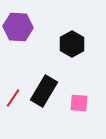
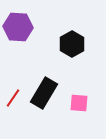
black rectangle: moved 2 px down
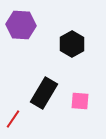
purple hexagon: moved 3 px right, 2 px up
red line: moved 21 px down
pink square: moved 1 px right, 2 px up
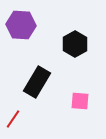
black hexagon: moved 3 px right
black rectangle: moved 7 px left, 11 px up
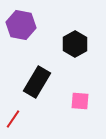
purple hexagon: rotated 8 degrees clockwise
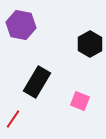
black hexagon: moved 15 px right
pink square: rotated 18 degrees clockwise
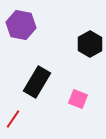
pink square: moved 2 px left, 2 px up
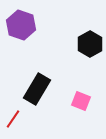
purple hexagon: rotated 8 degrees clockwise
black rectangle: moved 7 px down
pink square: moved 3 px right, 2 px down
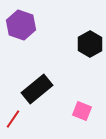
black rectangle: rotated 20 degrees clockwise
pink square: moved 1 px right, 10 px down
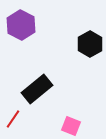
purple hexagon: rotated 8 degrees clockwise
pink square: moved 11 px left, 15 px down
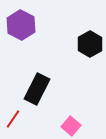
black rectangle: rotated 24 degrees counterclockwise
pink square: rotated 18 degrees clockwise
